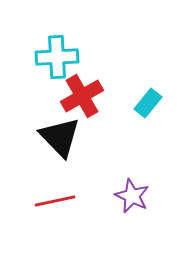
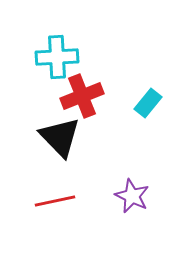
red cross: rotated 9 degrees clockwise
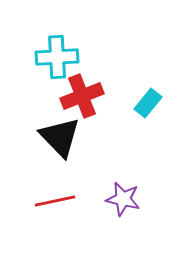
purple star: moved 9 px left, 3 px down; rotated 12 degrees counterclockwise
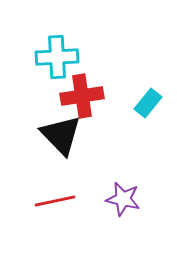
red cross: rotated 12 degrees clockwise
black triangle: moved 1 px right, 2 px up
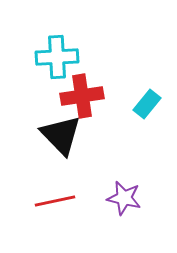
cyan rectangle: moved 1 px left, 1 px down
purple star: moved 1 px right, 1 px up
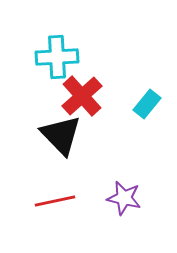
red cross: rotated 33 degrees counterclockwise
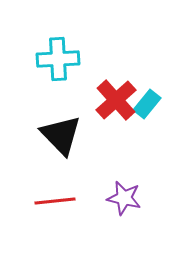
cyan cross: moved 1 px right, 2 px down
red cross: moved 34 px right, 4 px down
red line: rotated 6 degrees clockwise
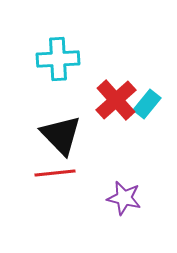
red line: moved 28 px up
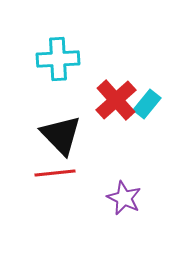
purple star: rotated 12 degrees clockwise
